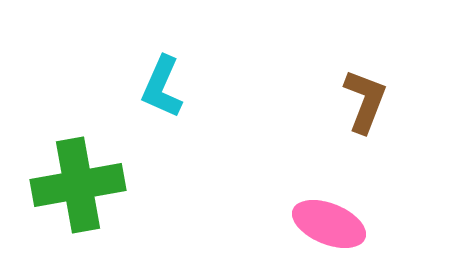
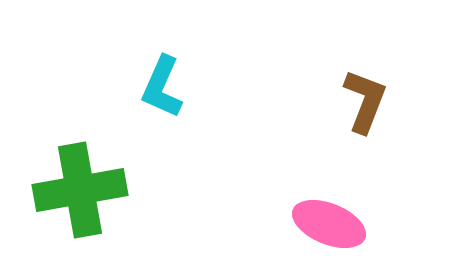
green cross: moved 2 px right, 5 px down
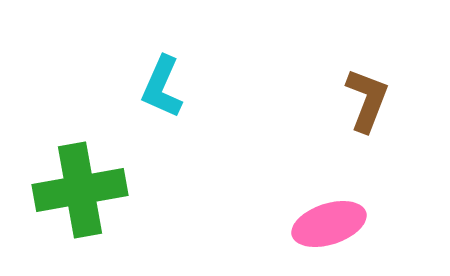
brown L-shape: moved 2 px right, 1 px up
pink ellipse: rotated 40 degrees counterclockwise
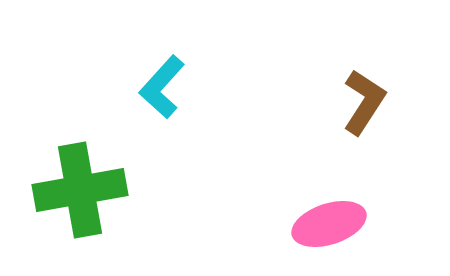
cyan L-shape: rotated 18 degrees clockwise
brown L-shape: moved 3 px left, 2 px down; rotated 12 degrees clockwise
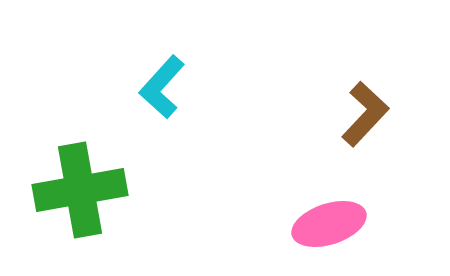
brown L-shape: moved 1 px right, 12 px down; rotated 10 degrees clockwise
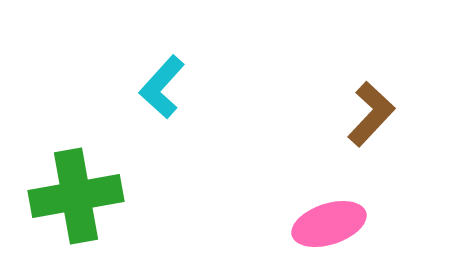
brown L-shape: moved 6 px right
green cross: moved 4 px left, 6 px down
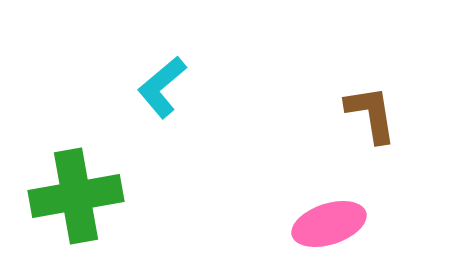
cyan L-shape: rotated 8 degrees clockwise
brown L-shape: rotated 52 degrees counterclockwise
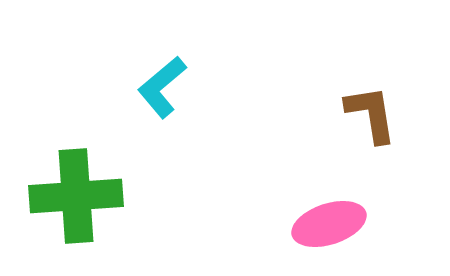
green cross: rotated 6 degrees clockwise
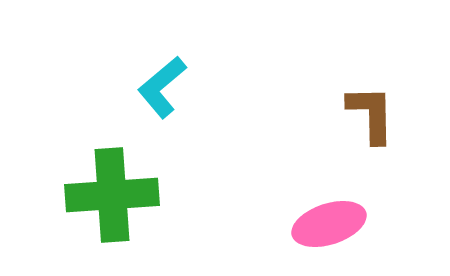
brown L-shape: rotated 8 degrees clockwise
green cross: moved 36 px right, 1 px up
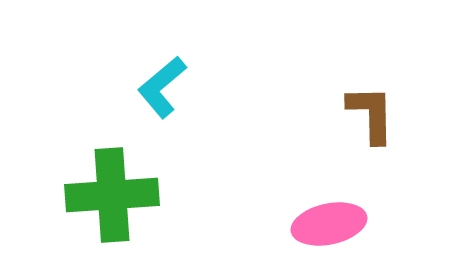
pink ellipse: rotated 6 degrees clockwise
